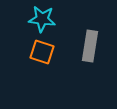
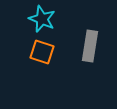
cyan star: rotated 16 degrees clockwise
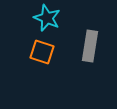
cyan star: moved 5 px right, 1 px up
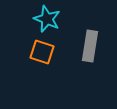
cyan star: moved 1 px down
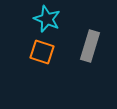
gray rectangle: rotated 8 degrees clockwise
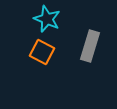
orange square: rotated 10 degrees clockwise
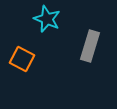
orange square: moved 20 px left, 7 px down
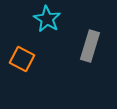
cyan star: rotated 8 degrees clockwise
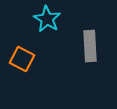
gray rectangle: rotated 20 degrees counterclockwise
